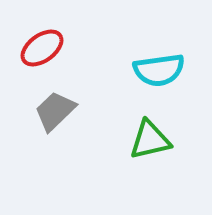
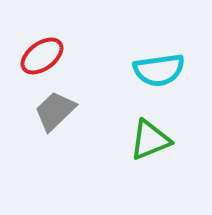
red ellipse: moved 8 px down
green triangle: rotated 9 degrees counterclockwise
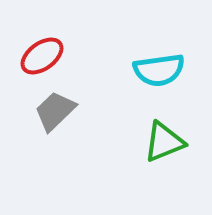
green triangle: moved 14 px right, 2 px down
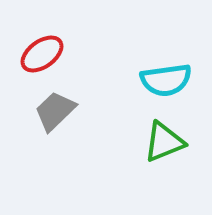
red ellipse: moved 2 px up
cyan semicircle: moved 7 px right, 10 px down
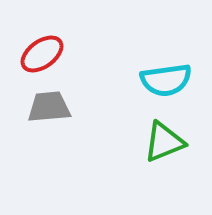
gray trapezoid: moved 6 px left, 4 px up; rotated 39 degrees clockwise
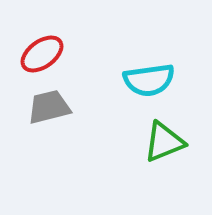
cyan semicircle: moved 17 px left
gray trapezoid: rotated 9 degrees counterclockwise
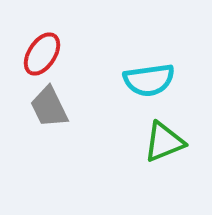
red ellipse: rotated 21 degrees counterclockwise
gray trapezoid: rotated 102 degrees counterclockwise
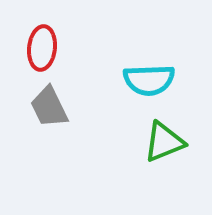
red ellipse: moved 6 px up; rotated 27 degrees counterclockwise
cyan semicircle: rotated 6 degrees clockwise
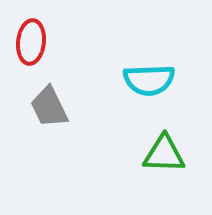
red ellipse: moved 11 px left, 6 px up
green triangle: moved 12 px down; rotated 24 degrees clockwise
